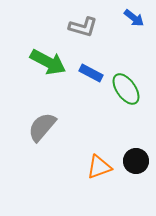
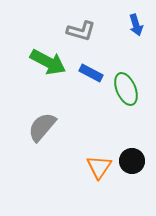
blue arrow: moved 2 px right, 7 px down; rotated 35 degrees clockwise
gray L-shape: moved 2 px left, 4 px down
green ellipse: rotated 12 degrees clockwise
black circle: moved 4 px left
orange triangle: rotated 36 degrees counterclockwise
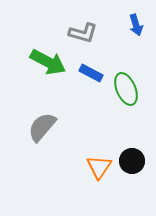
gray L-shape: moved 2 px right, 2 px down
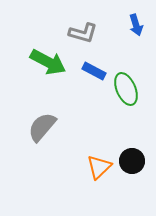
blue rectangle: moved 3 px right, 2 px up
orange triangle: rotated 12 degrees clockwise
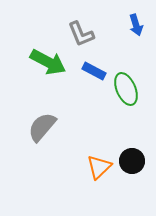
gray L-shape: moved 2 px left, 1 px down; rotated 52 degrees clockwise
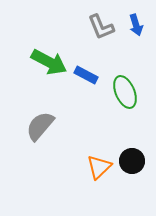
gray L-shape: moved 20 px right, 7 px up
green arrow: moved 1 px right
blue rectangle: moved 8 px left, 4 px down
green ellipse: moved 1 px left, 3 px down
gray semicircle: moved 2 px left, 1 px up
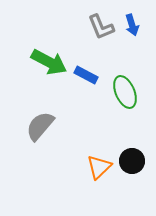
blue arrow: moved 4 px left
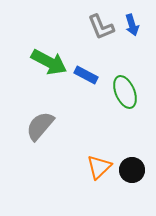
black circle: moved 9 px down
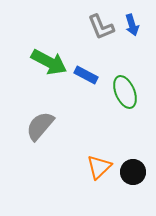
black circle: moved 1 px right, 2 px down
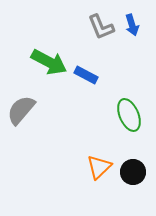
green ellipse: moved 4 px right, 23 px down
gray semicircle: moved 19 px left, 16 px up
